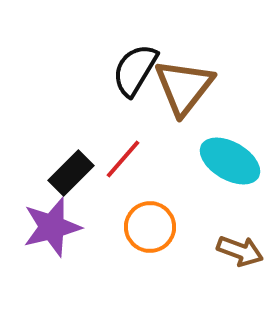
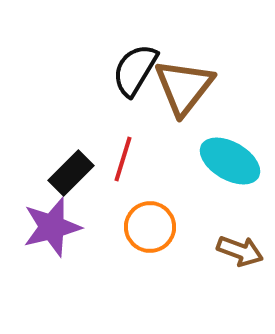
red line: rotated 24 degrees counterclockwise
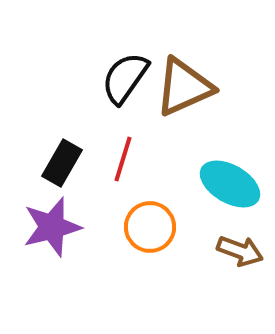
black semicircle: moved 10 px left, 8 px down; rotated 4 degrees clockwise
brown triangle: rotated 28 degrees clockwise
cyan ellipse: moved 23 px down
black rectangle: moved 9 px left, 10 px up; rotated 15 degrees counterclockwise
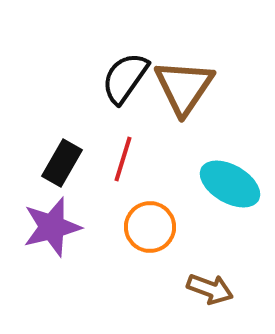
brown triangle: rotated 32 degrees counterclockwise
brown arrow: moved 30 px left, 38 px down
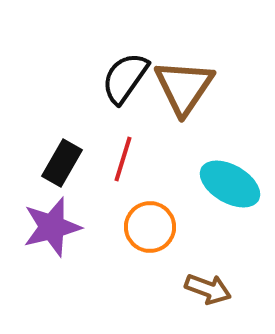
brown arrow: moved 2 px left
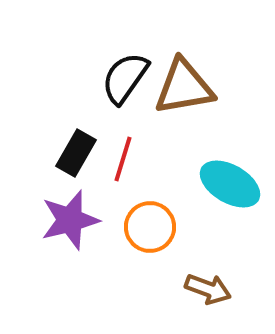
brown triangle: rotated 46 degrees clockwise
black rectangle: moved 14 px right, 10 px up
purple star: moved 18 px right, 7 px up
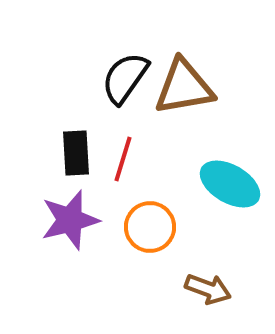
black rectangle: rotated 33 degrees counterclockwise
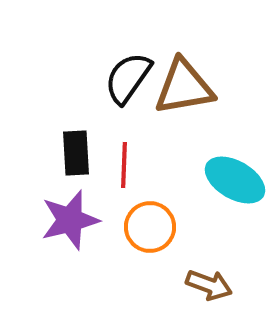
black semicircle: moved 3 px right
red line: moved 1 px right, 6 px down; rotated 15 degrees counterclockwise
cyan ellipse: moved 5 px right, 4 px up
brown arrow: moved 1 px right, 4 px up
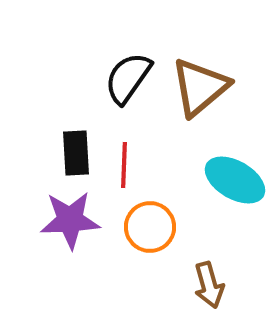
brown triangle: moved 16 px right; rotated 30 degrees counterclockwise
purple star: rotated 12 degrees clockwise
brown arrow: rotated 54 degrees clockwise
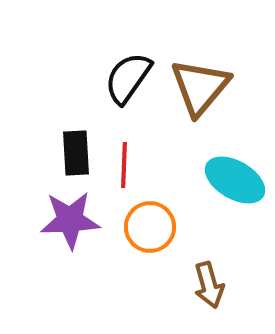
brown triangle: rotated 10 degrees counterclockwise
